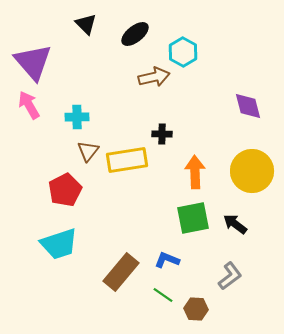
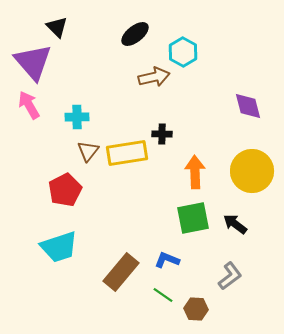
black triangle: moved 29 px left, 3 px down
yellow rectangle: moved 7 px up
cyan trapezoid: moved 3 px down
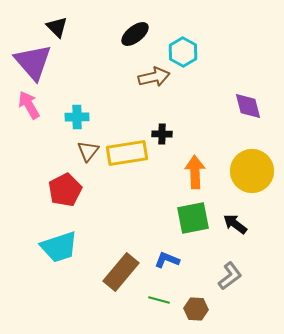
green line: moved 4 px left, 5 px down; rotated 20 degrees counterclockwise
